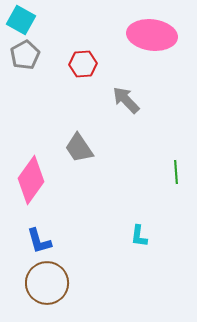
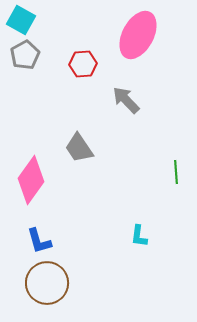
pink ellipse: moved 14 px left; rotated 69 degrees counterclockwise
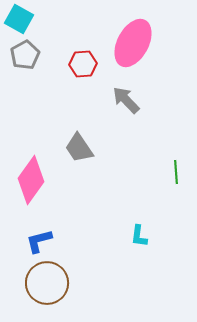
cyan square: moved 2 px left, 1 px up
pink ellipse: moved 5 px left, 8 px down
blue L-shape: rotated 92 degrees clockwise
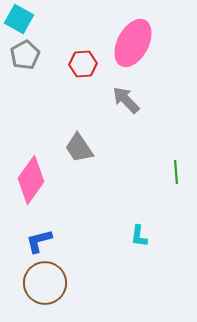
brown circle: moved 2 px left
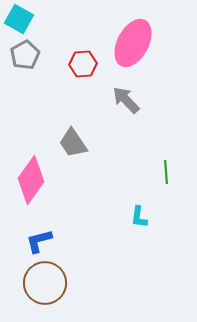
gray trapezoid: moved 6 px left, 5 px up
green line: moved 10 px left
cyan L-shape: moved 19 px up
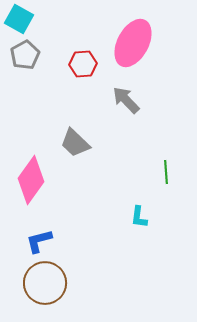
gray trapezoid: moved 2 px right; rotated 12 degrees counterclockwise
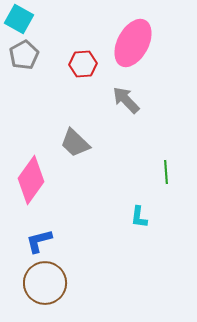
gray pentagon: moved 1 px left
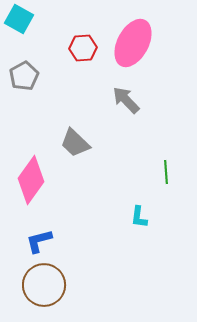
gray pentagon: moved 21 px down
red hexagon: moved 16 px up
brown circle: moved 1 px left, 2 px down
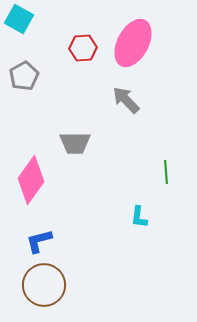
gray trapezoid: rotated 44 degrees counterclockwise
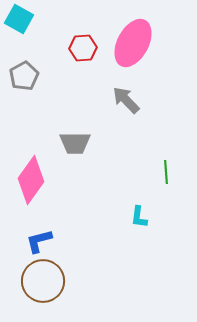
brown circle: moved 1 px left, 4 px up
